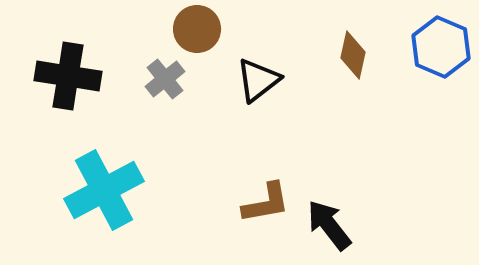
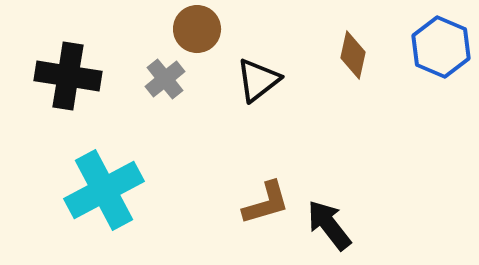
brown L-shape: rotated 6 degrees counterclockwise
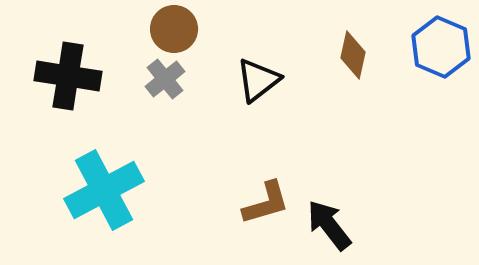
brown circle: moved 23 px left
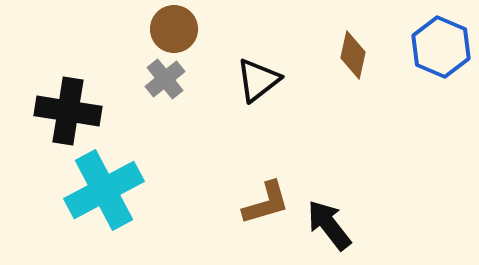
black cross: moved 35 px down
